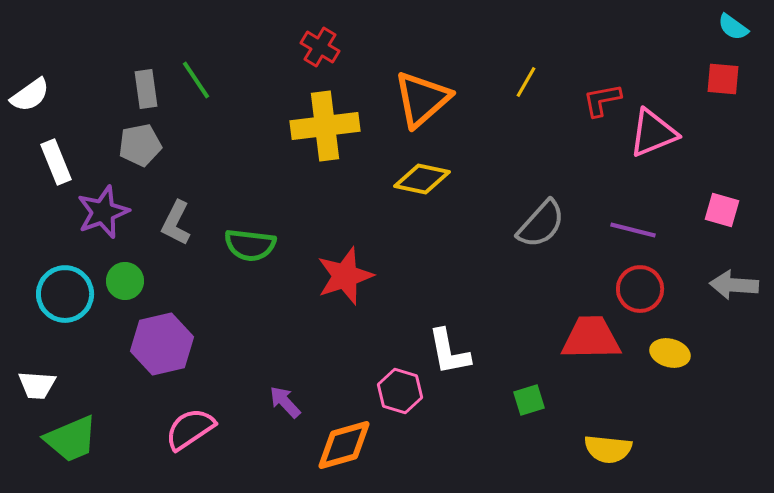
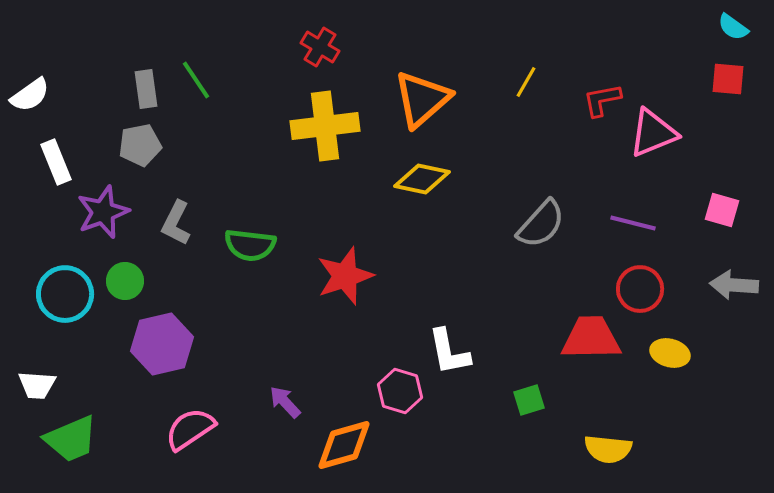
red square: moved 5 px right
purple line: moved 7 px up
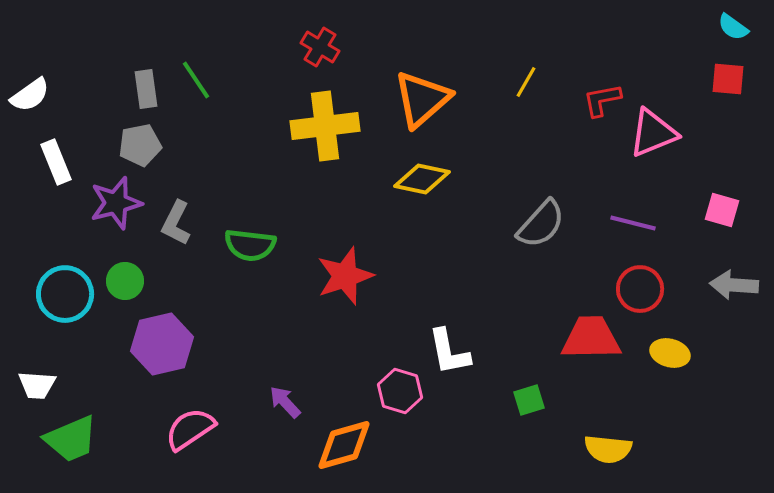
purple star: moved 13 px right, 9 px up; rotated 6 degrees clockwise
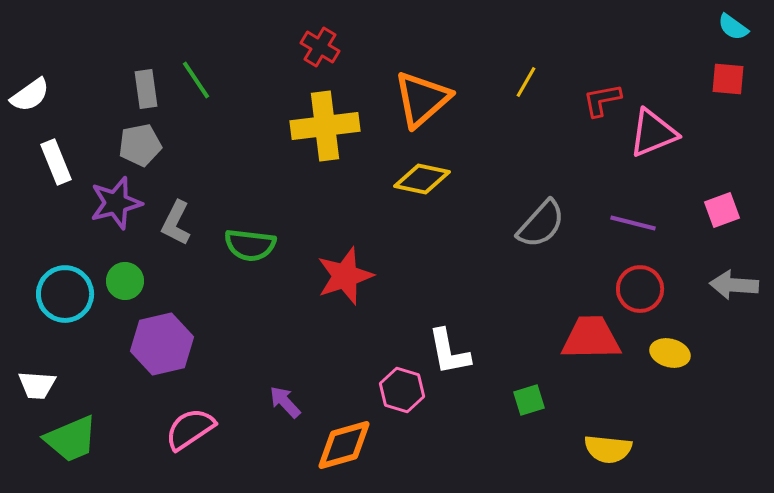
pink square: rotated 36 degrees counterclockwise
pink hexagon: moved 2 px right, 1 px up
